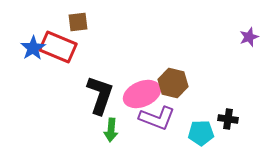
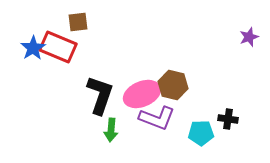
brown hexagon: moved 2 px down
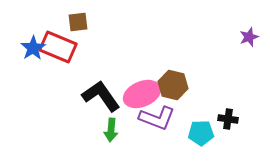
black L-shape: moved 1 px right, 1 px down; rotated 54 degrees counterclockwise
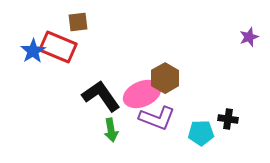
blue star: moved 3 px down
brown hexagon: moved 8 px left, 7 px up; rotated 16 degrees clockwise
green arrow: rotated 15 degrees counterclockwise
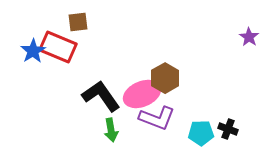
purple star: rotated 18 degrees counterclockwise
black cross: moved 10 px down; rotated 12 degrees clockwise
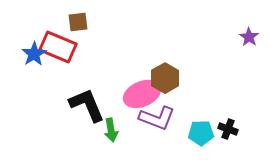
blue star: moved 1 px right, 3 px down
black L-shape: moved 14 px left, 9 px down; rotated 12 degrees clockwise
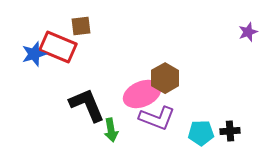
brown square: moved 3 px right, 4 px down
purple star: moved 1 px left, 5 px up; rotated 18 degrees clockwise
blue star: rotated 15 degrees clockwise
black cross: moved 2 px right, 2 px down; rotated 24 degrees counterclockwise
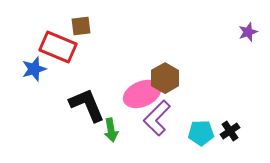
blue star: moved 15 px down
purple L-shape: rotated 114 degrees clockwise
black cross: rotated 30 degrees counterclockwise
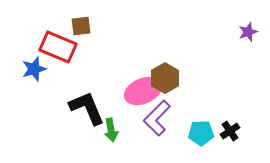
pink ellipse: moved 1 px right, 3 px up
black L-shape: moved 3 px down
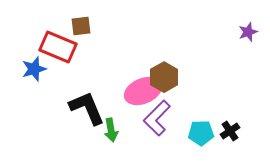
brown hexagon: moved 1 px left, 1 px up
